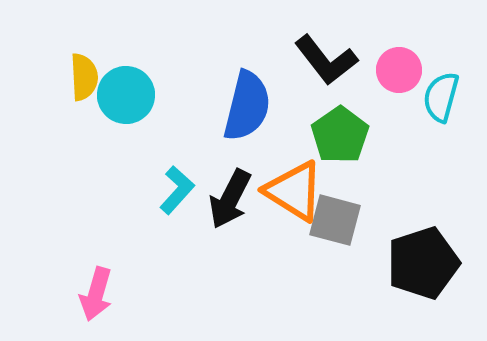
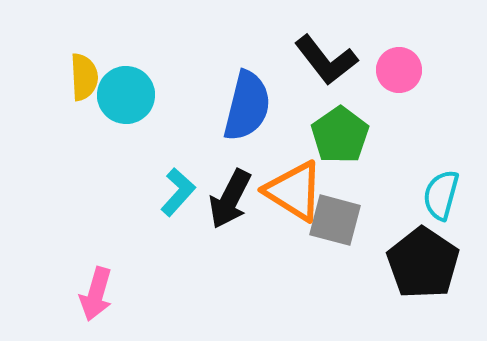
cyan semicircle: moved 98 px down
cyan L-shape: moved 1 px right, 2 px down
black pentagon: rotated 20 degrees counterclockwise
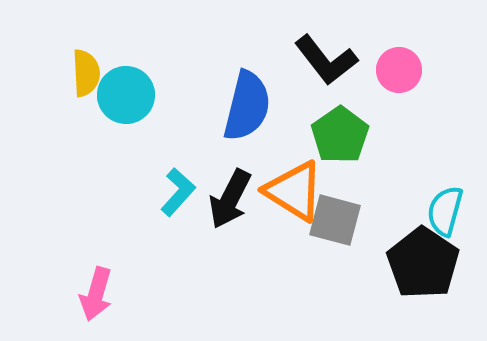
yellow semicircle: moved 2 px right, 4 px up
cyan semicircle: moved 4 px right, 16 px down
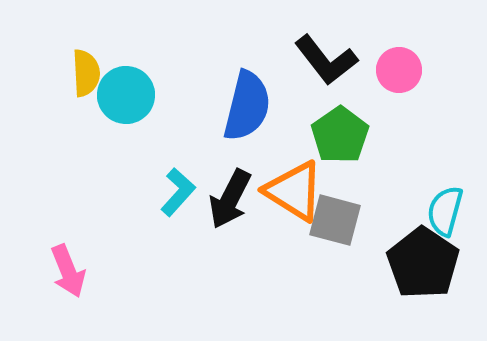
pink arrow: moved 28 px left, 23 px up; rotated 38 degrees counterclockwise
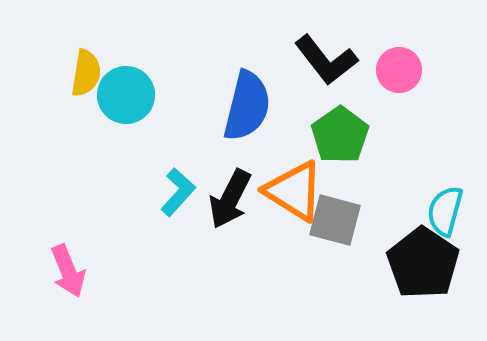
yellow semicircle: rotated 12 degrees clockwise
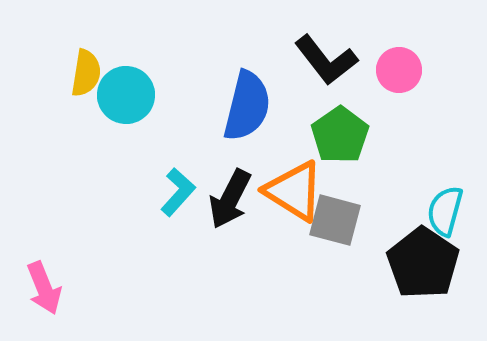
pink arrow: moved 24 px left, 17 px down
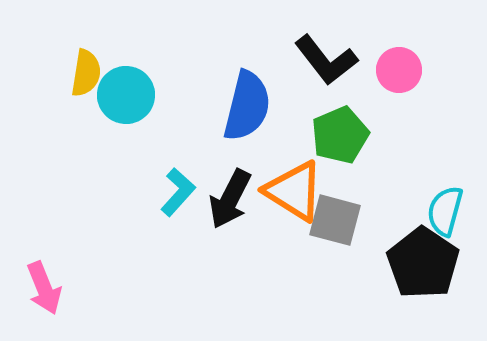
green pentagon: rotated 12 degrees clockwise
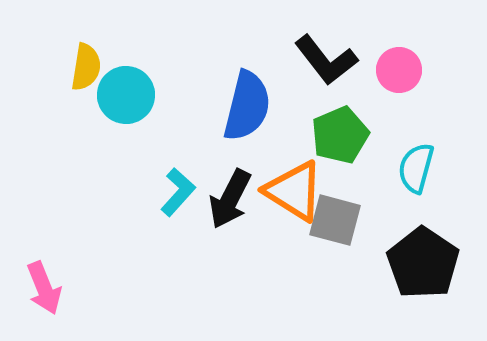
yellow semicircle: moved 6 px up
cyan semicircle: moved 29 px left, 43 px up
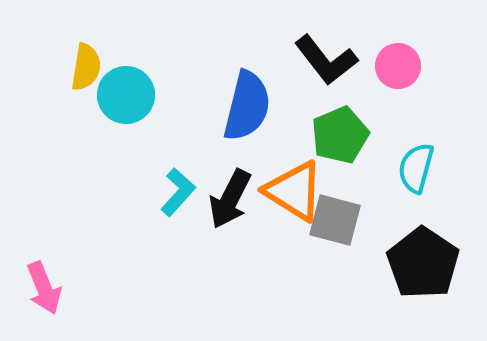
pink circle: moved 1 px left, 4 px up
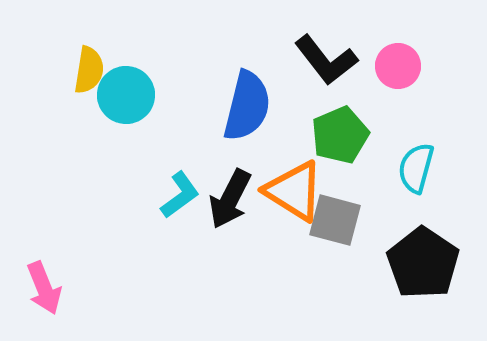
yellow semicircle: moved 3 px right, 3 px down
cyan L-shape: moved 2 px right, 3 px down; rotated 12 degrees clockwise
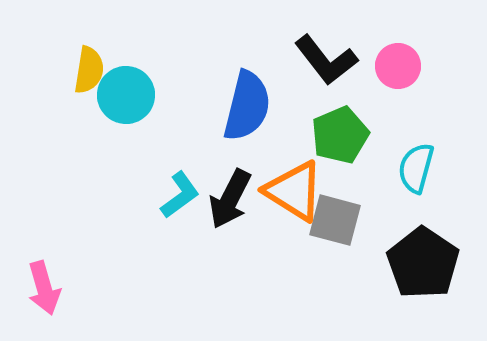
pink arrow: rotated 6 degrees clockwise
